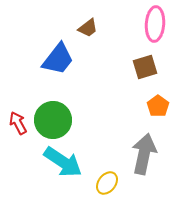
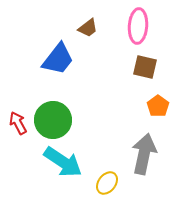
pink ellipse: moved 17 px left, 2 px down
brown square: rotated 30 degrees clockwise
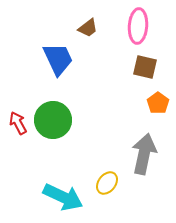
blue trapezoid: rotated 63 degrees counterclockwise
orange pentagon: moved 3 px up
cyan arrow: moved 35 px down; rotated 9 degrees counterclockwise
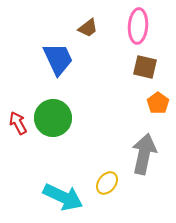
green circle: moved 2 px up
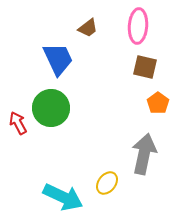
green circle: moved 2 px left, 10 px up
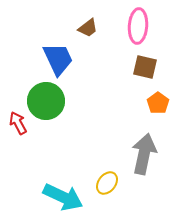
green circle: moved 5 px left, 7 px up
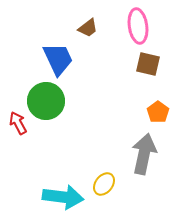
pink ellipse: rotated 12 degrees counterclockwise
brown square: moved 3 px right, 3 px up
orange pentagon: moved 9 px down
yellow ellipse: moved 3 px left, 1 px down
cyan arrow: rotated 18 degrees counterclockwise
